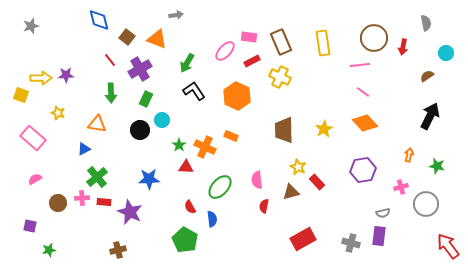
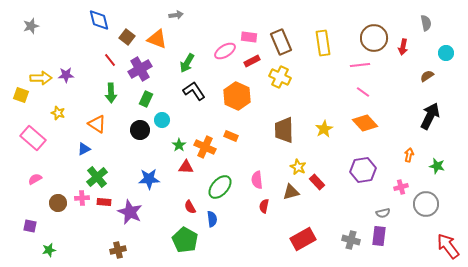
pink ellipse at (225, 51): rotated 15 degrees clockwise
orange triangle at (97, 124): rotated 24 degrees clockwise
gray cross at (351, 243): moved 3 px up
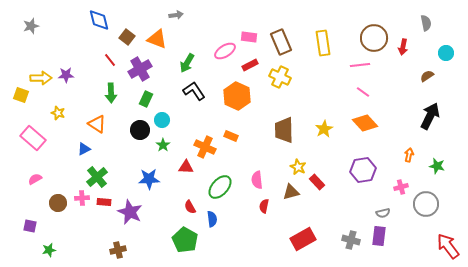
red rectangle at (252, 61): moved 2 px left, 4 px down
green star at (179, 145): moved 16 px left
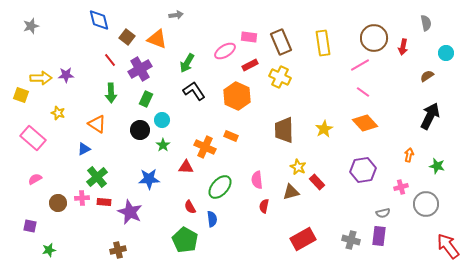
pink line at (360, 65): rotated 24 degrees counterclockwise
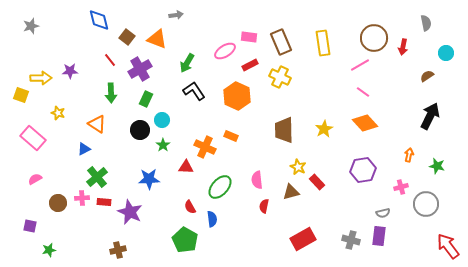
purple star at (66, 75): moved 4 px right, 4 px up
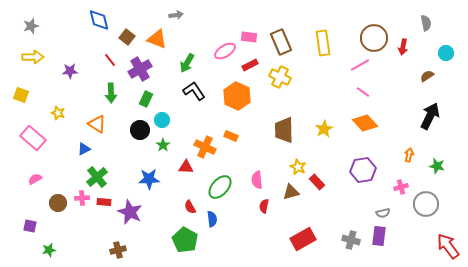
yellow arrow at (41, 78): moved 8 px left, 21 px up
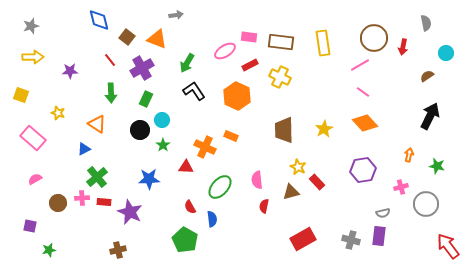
brown rectangle at (281, 42): rotated 60 degrees counterclockwise
purple cross at (140, 69): moved 2 px right, 1 px up
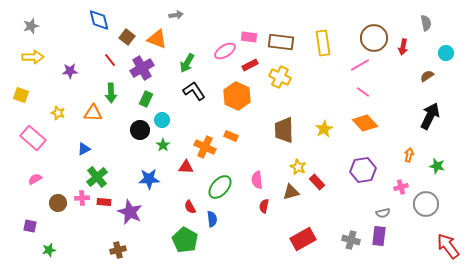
orange triangle at (97, 124): moved 4 px left, 11 px up; rotated 30 degrees counterclockwise
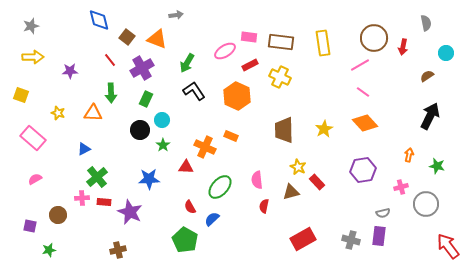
brown circle at (58, 203): moved 12 px down
blue semicircle at (212, 219): rotated 126 degrees counterclockwise
